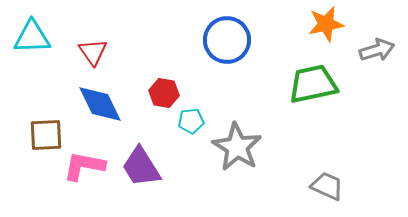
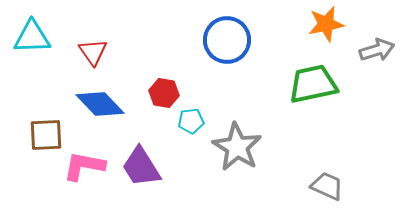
blue diamond: rotated 18 degrees counterclockwise
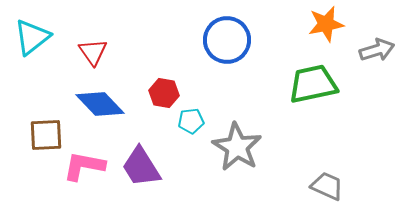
cyan triangle: rotated 36 degrees counterclockwise
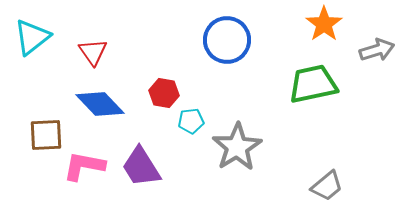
orange star: moved 2 px left; rotated 24 degrees counterclockwise
gray star: rotated 9 degrees clockwise
gray trapezoid: rotated 116 degrees clockwise
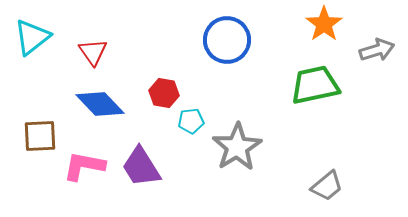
green trapezoid: moved 2 px right, 1 px down
brown square: moved 6 px left, 1 px down
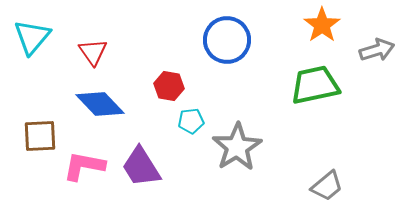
orange star: moved 2 px left, 1 px down
cyan triangle: rotated 12 degrees counterclockwise
red hexagon: moved 5 px right, 7 px up
